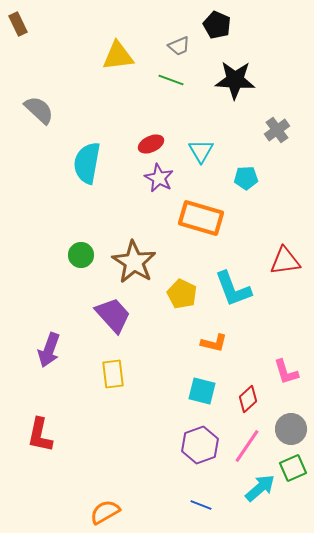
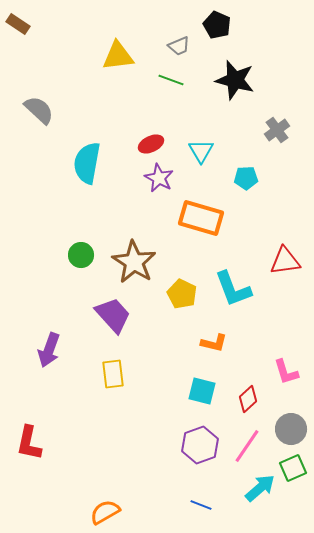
brown rectangle: rotated 30 degrees counterclockwise
black star: rotated 12 degrees clockwise
red L-shape: moved 11 px left, 8 px down
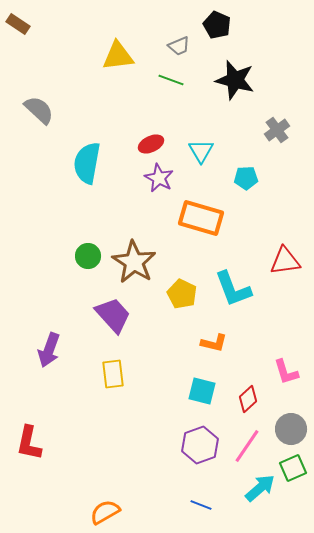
green circle: moved 7 px right, 1 px down
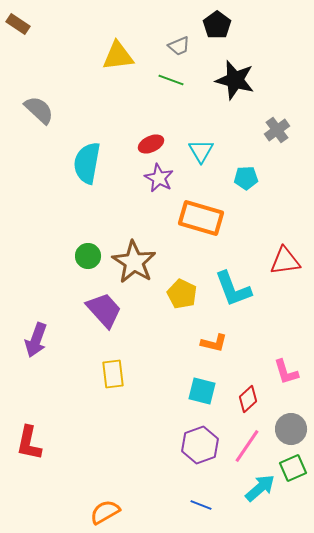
black pentagon: rotated 12 degrees clockwise
purple trapezoid: moved 9 px left, 5 px up
purple arrow: moved 13 px left, 10 px up
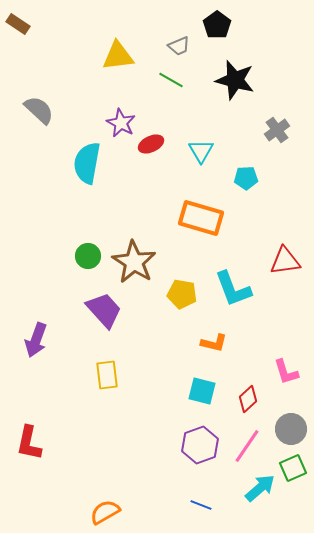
green line: rotated 10 degrees clockwise
purple star: moved 38 px left, 55 px up
yellow pentagon: rotated 16 degrees counterclockwise
yellow rectangle: moved 6 px left, 1 px down
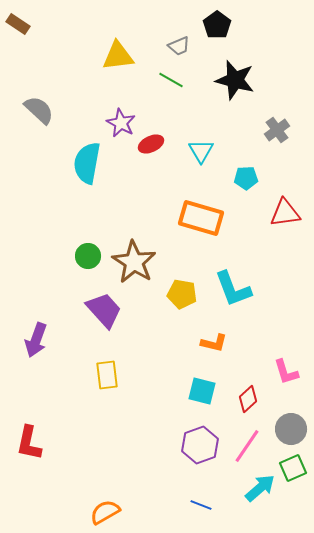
red triangle: moved 48 px up
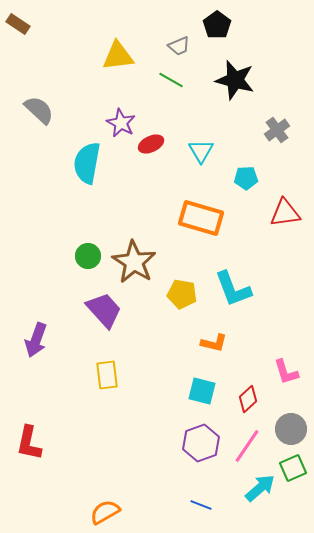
purple hexagon: moved 1 px right, 2 px up
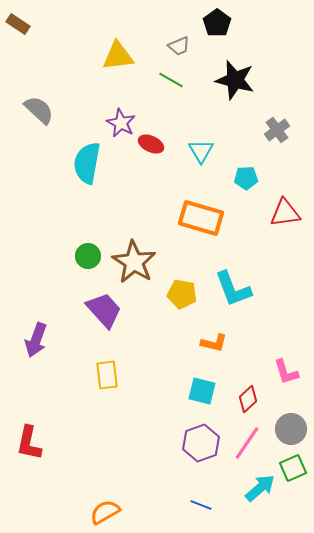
black pentagon: moved 2 px up
red ellipse: rotated 50 degrees clockwise
pink line: moved 3 px up
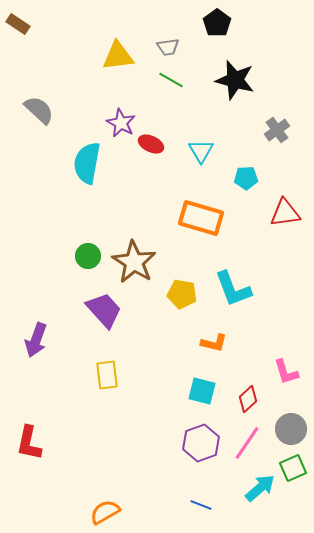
gray trapezoid: moved 11 px left, 1 px down; rotated 15 degrees clockwise
